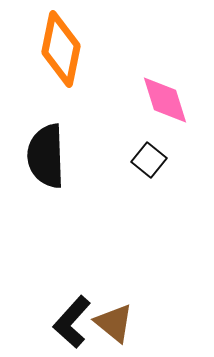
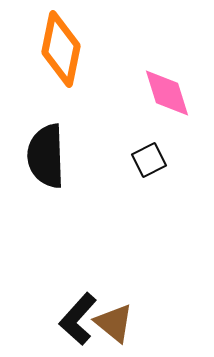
pink diamond: moved 2 px right, 7 px up
black square: rotated 24 degrees clockwise
black L-shape: moved 6 px right, 3 px up
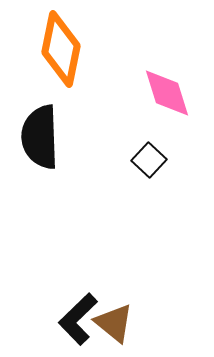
black semicircle: moved 6 px left, 19 px up
black square: rotated 20 degrees counterclockwise
black L-shape: rotated 4 degrees clockwise
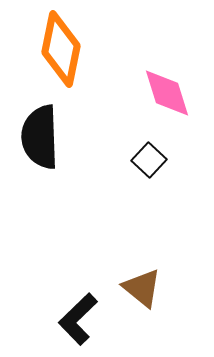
brown triangle: moved 28 px right, 35 px up
